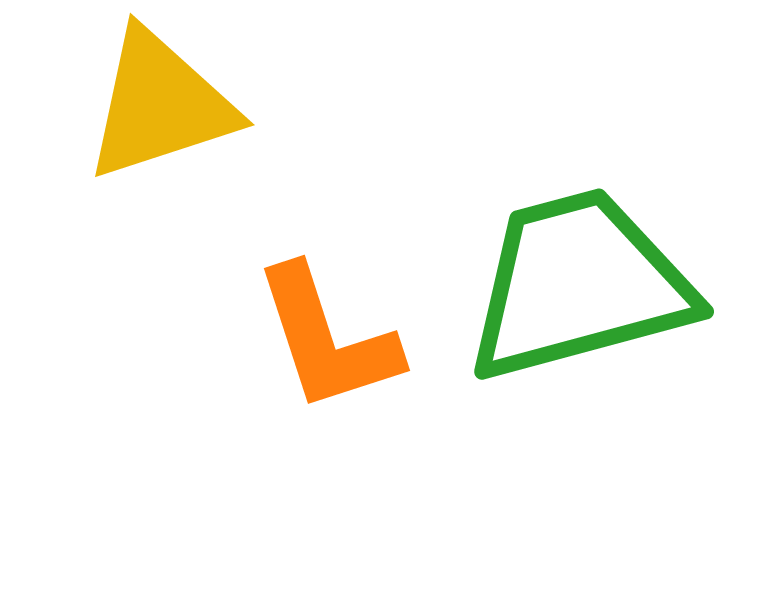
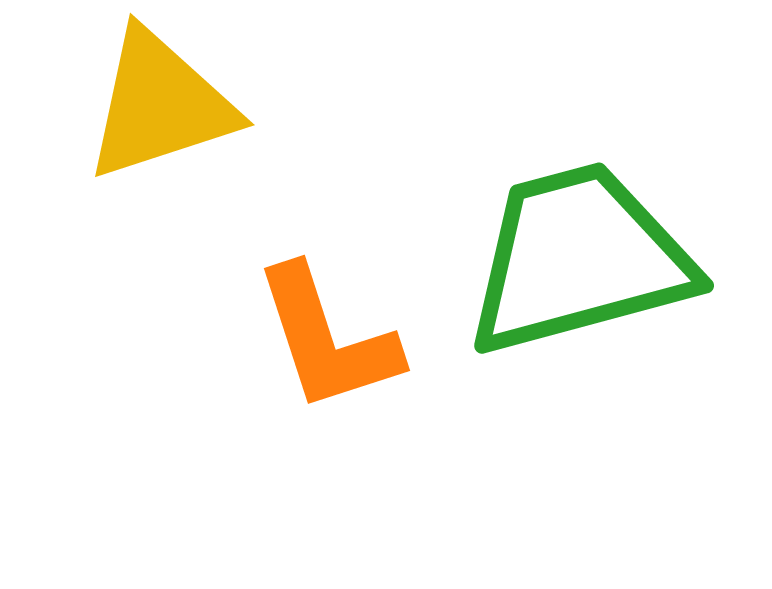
green trapezoid: moved 26 px up
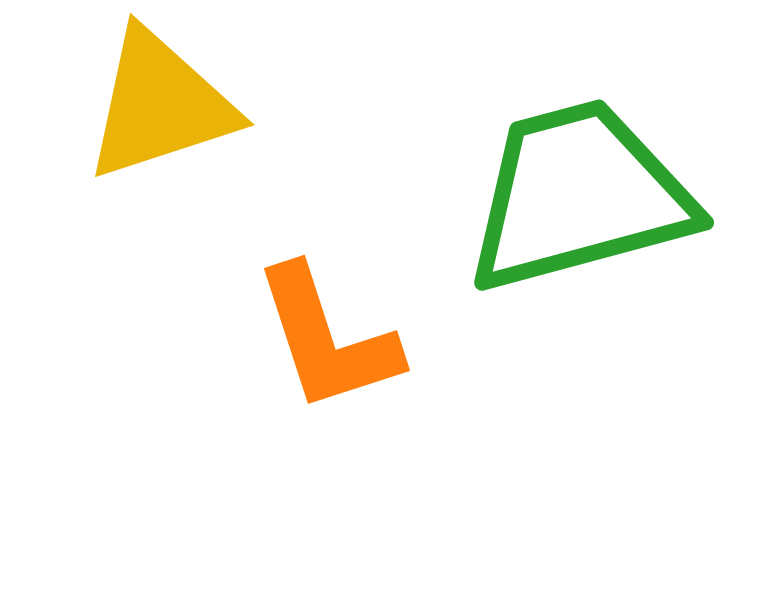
green trapezoid: moved 63 px up
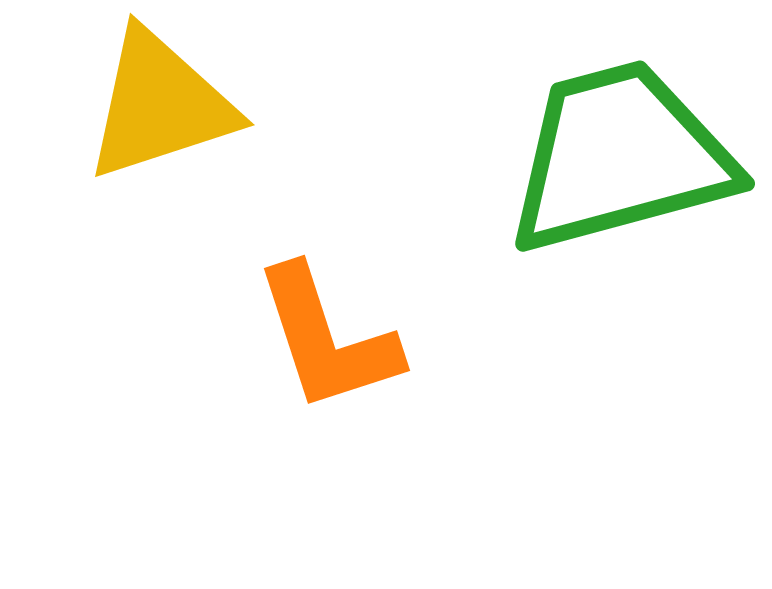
green trapezoid: moved 41 px right, 39 px up
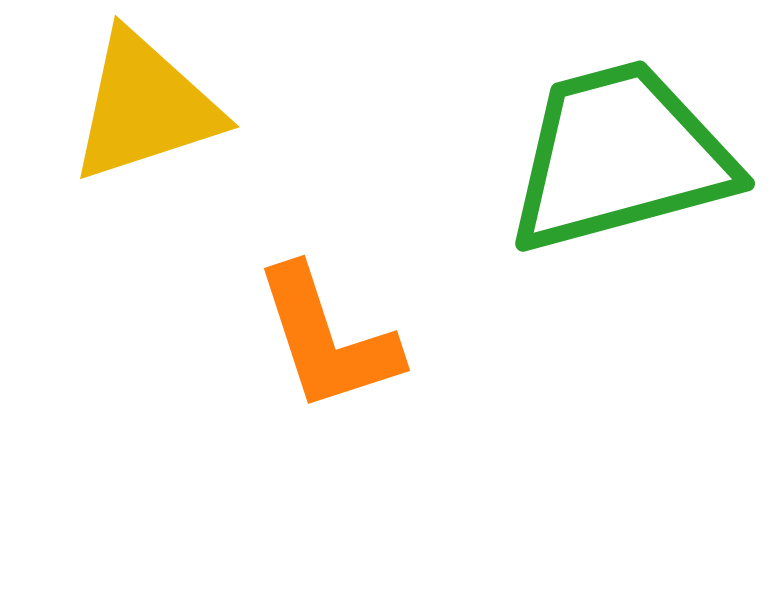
yellow triangle: moved 15 px left, 2 px down
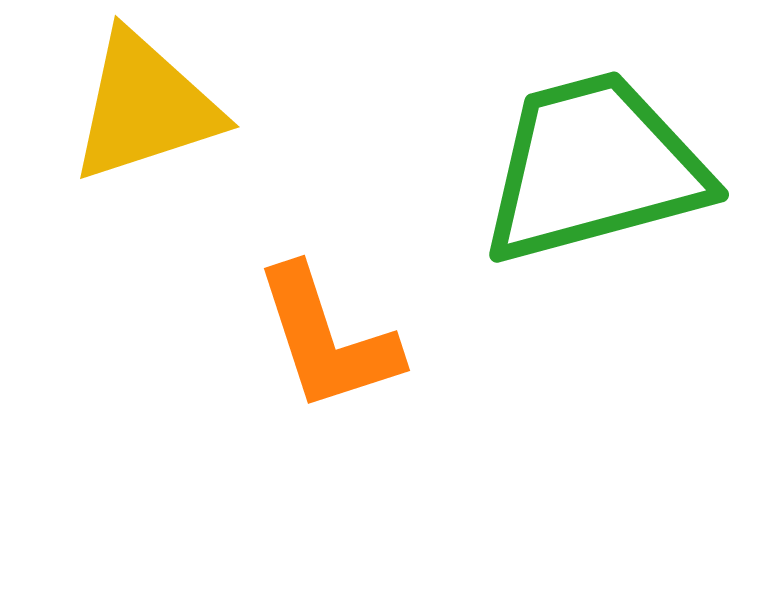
green trapezoid: moved 26 px left, 11 px down
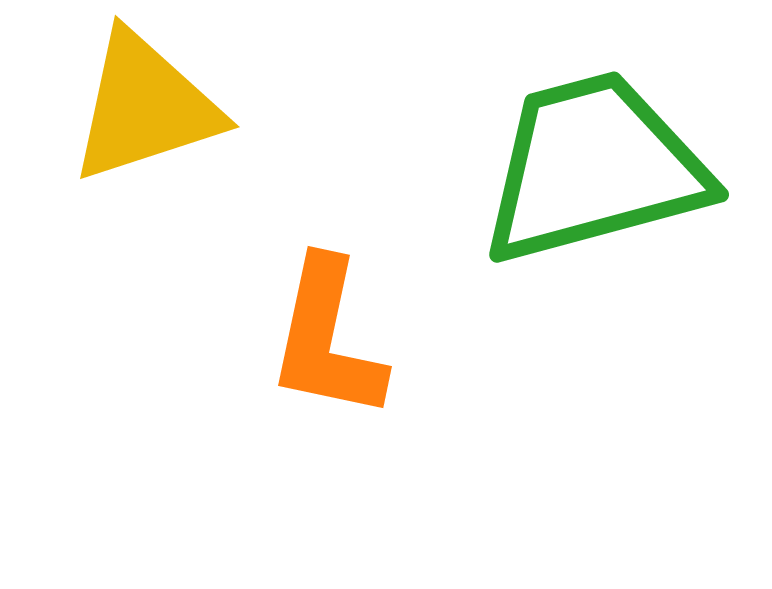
orange L-shape: rotated 30 degrees clockwise
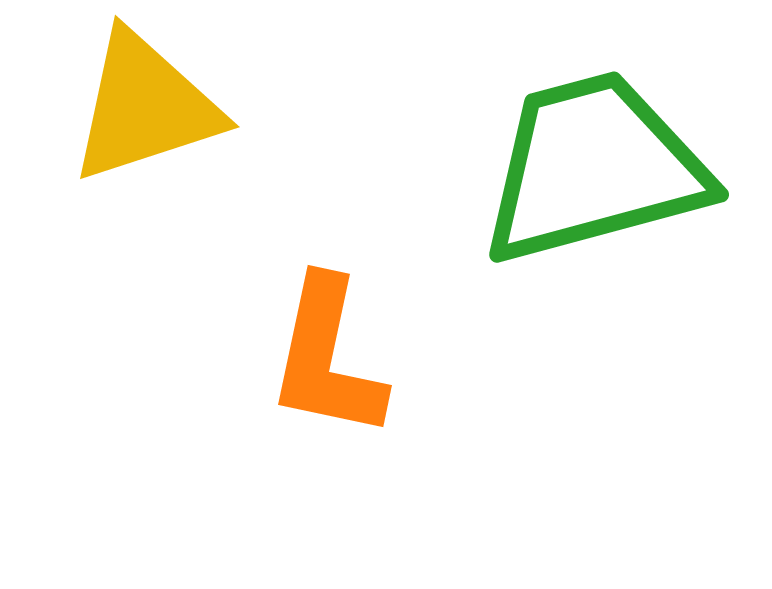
orange L-shape: moved 19 px down
